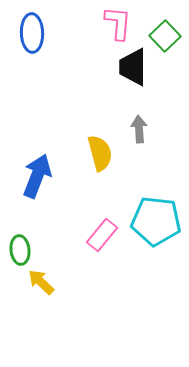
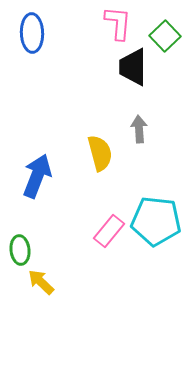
pink rectangle: moved 7 px right, 4 px up
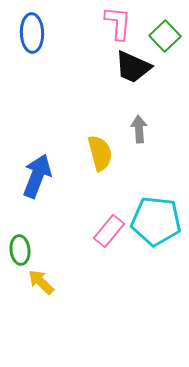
black trapezoid: rotated 66 degrees counterclockwise
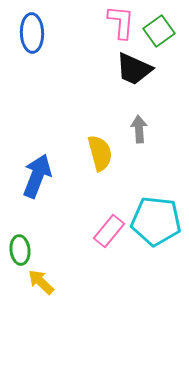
pink L-shape: moved 3 px right, 1 px up
green square: moved 6 px left, 5 px up; rotated 8 degrees clockwise
black trapezoid: moved 1 px right, 2 px down
